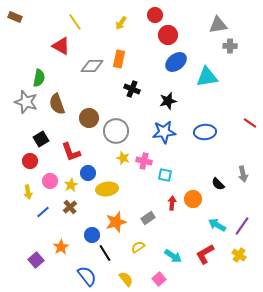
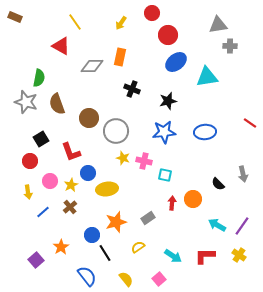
red circle at (155, 15): moved 3 px left, 2 px up
orange rectangle at (119, 59): moved 1 px right, 2 px up
red L-shape at (205, 254): moved 2 px down; rotated 30 degrees clockwise
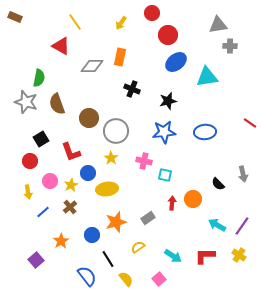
yellow star at (123, 158): moved 12 px left; rotated 16 degrees clockwise
orange star at (61, 247): moved 6 px up
black line at (105, 253): moved 3 px right, 6 px down
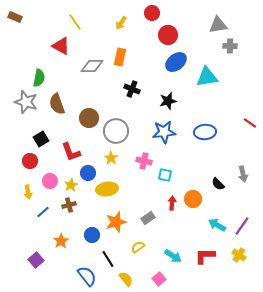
brown cross at (70, 207): moved 1 px left, 2 px up; rotated 24 degrees clockwise
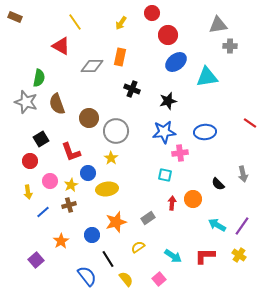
pink cross at (144, 161): moved 36 px right, 8 px up; rotated 21 degrees counterclockwise
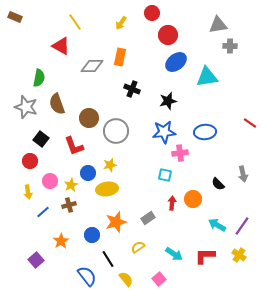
gray star at (26, 102): moved 5 px down
black square at (41, 139): rotated 21 degrees counterclockwise
red L-shape at (71, 152): moved 3 px right, 6 px up
yellow star at (111, 158): moved 1 px left, 7 px down; rotated 24 degrees clockwise
cyan arrow at (173, 256): moved 1 px right, 2 px up
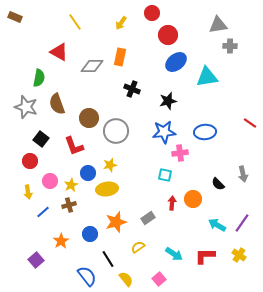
red triangle at (61, 46): moved 2 px left, 6 px down
purple line at (242, 226): moved 3 px up
blue circle at (92, 235): moved 2 px left, 1 px up
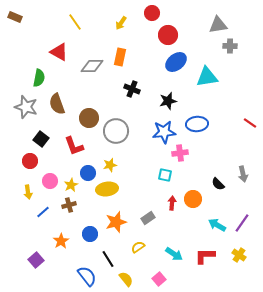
blue ellipse at (205, 132): moved 8 px left, 8 px up
